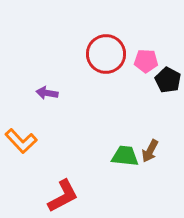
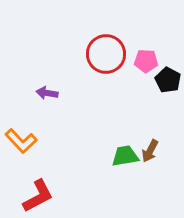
green trapezoid: rotated 16 degrees counterclockwise
red L-shape: moved 25 px left
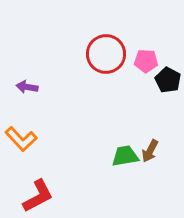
purple arrow: moved 20 px left, 6 px up
orange L-shape: moved 2 px up
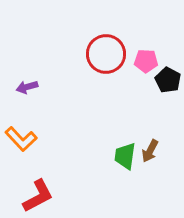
purple arrow: rotated 25 degrees counterclockwise
green trapezoid: rotated 72 degrees counterclockwise
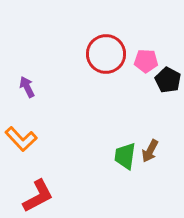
purple arrow: rotated 80 degrees clockwise
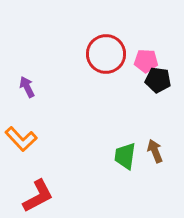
black pentagon: moved 10 px left; rotated 20 degrees counterclockwise
brown arrow: moved 5 px right; rotated 130 degrees clockwise
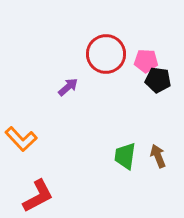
purple arrow: moved 41 px right; rotated 75 degrees clockwise
brown arrow: moved 3 px right, 5 px down
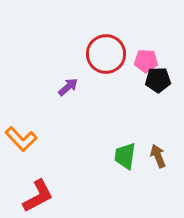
black pentagon: rotated 10 degrees counterclockwise
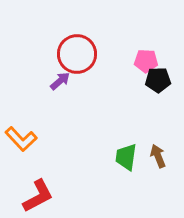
red circle: moved 29 px left
purple arrow: moved 8 px left, 6 px up
green trapezoid: moved 1 px right, 1 px down
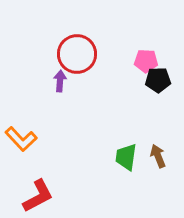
purple arrow: rotated 45 degrees counterclockwise
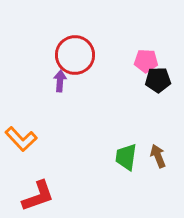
red circle: moved 2 px left, 1 px down
red L-shape: rotated 9 degrees clockwise
